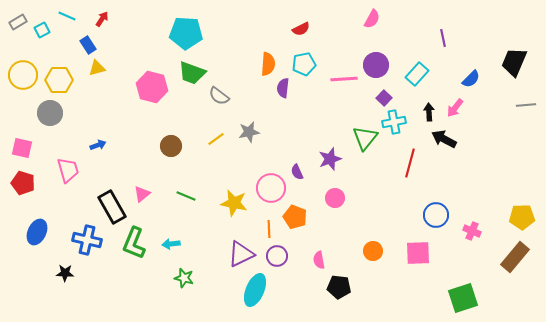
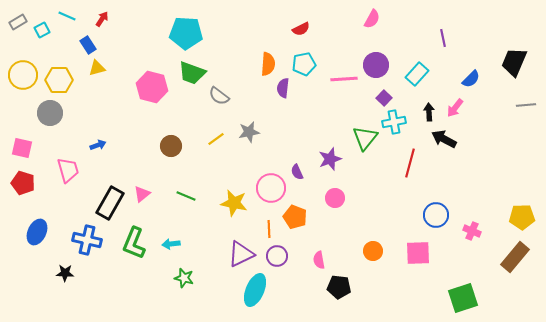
black rectangle at (112, 207): moved 2 px left, 4 px up; rotated 60 degrees clockwise
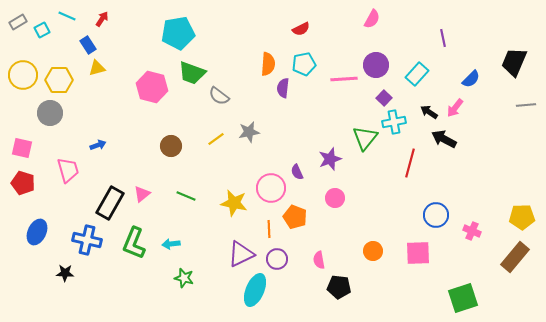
cyan pentagon at (186, 33): moved 8 px left; rotated 12 degrees counterclockwise
black arrow at (429, 112): rotated 54 degrees counterclockwise
purple circle at (277, 256): moved 3 px down
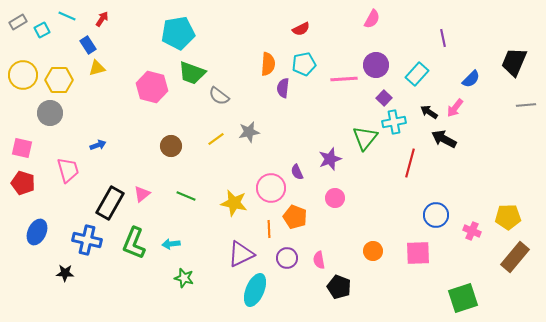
yellow pentagon at (522, 217): moved 14 px left
purple circle at (277, 259): moved 10 px right, 1 px up
black pentagon at (339, 287): rotated 15 degrees clockwise
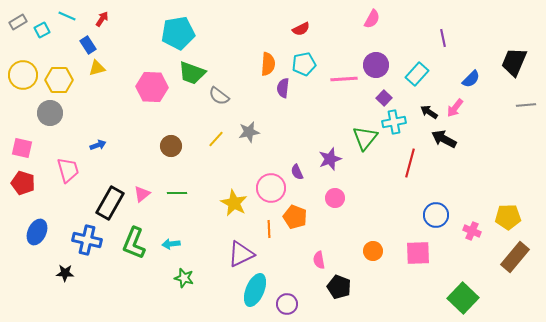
pink hexagon at (152, 87): rotated 12 degrees counterclockwise
yellow line at (216, 139): rotated 12 degrees counterclockwise
green line at (186, 196): moved 9 px left, 3 px up; rotated 24 degrees counterclockwise
yellow star at (234, 203): rotated 16 degrees clockwise
purple circle at (287, 258): moved 46 px down
green square at (463, 298): rotated 28 degrees counterclockwise
